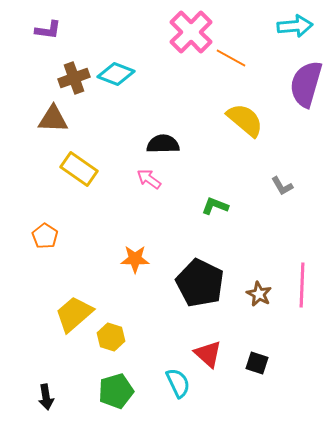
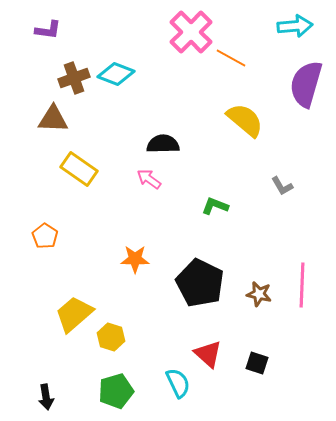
brown star: rotated 15 degrees counterclockwise
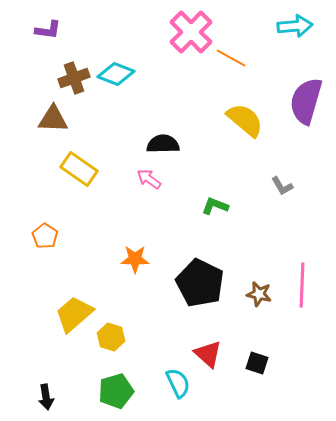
purple semicircle: moved 17 px down
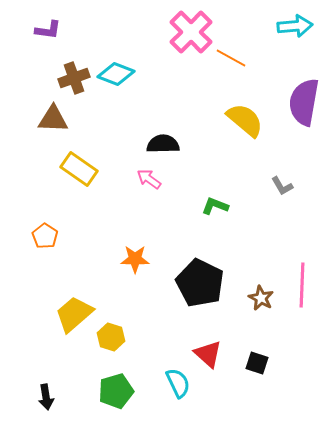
purple semicircle: moved 2 px left, 1 px down; rotated 6 degrees counterclockwise
brown star: moved 2 px right, 4 px down; rotated 15 degrees clockwise
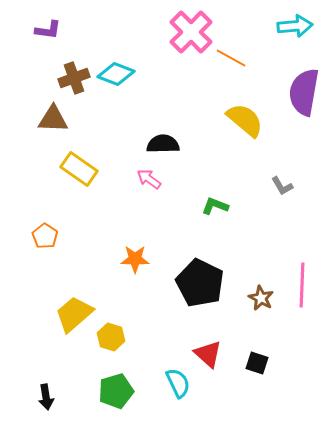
purple semicircle: moved 10 px up
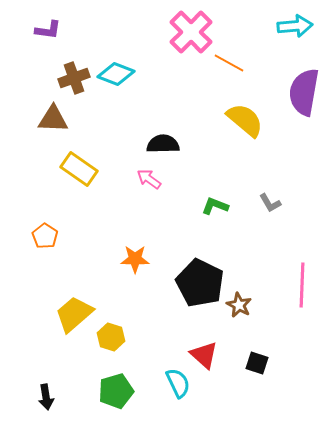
orange line: moved 2 px left, 5 px down
gray L-shape: moved 12 px left, 17 px down
brown star: moved 22 px left, 7 px down
red triangle: moved 4 px left, 1 px down
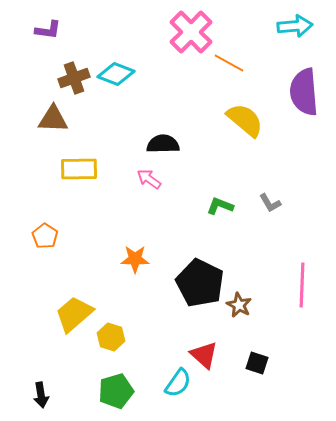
purple semicircle: rotated 15 degrees counterclockwise
yellow rectangle: rotated 36 degrees counterclockwise
green L-shape: moved 5 px right
cyan semicircle: rotated 60 degrees clockwise
black arrow: moved 5 px left, 2 px up
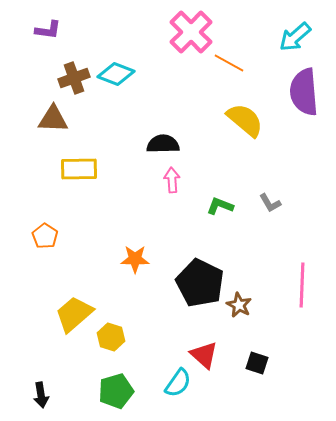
cyan arrow: moved 11 px down; rotated 144 degrees clockwise
pink arrow: moved 23 px right, 1 px down; rotated 50 degrees clockwise
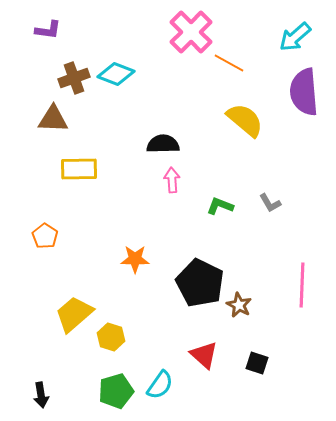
cyan semicircle: moved 18 px left, 2 px down
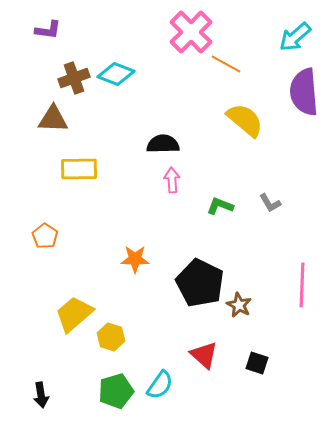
orange line: moved 3 px left, 1 px down
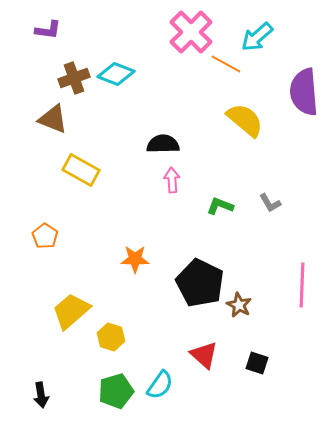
cyan arrow: moved 38 px left
brown triangle: rotated 20 degrees clockwise
yellow rectangle: moved 2 px right, 1 px down; rotated 30 degrees clockwise
yellow trapezoid: moved 3 px left, 3 px up
